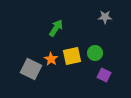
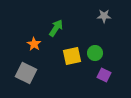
gray star: moved 1 px left, 1 px up
orange star: moved 17 px left, 15 px up
gray square: moved 5 px left, 4 px down
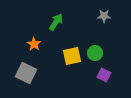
green arrow: moved 6 px up
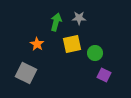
gray star: moved 25 px left, 2 px down
green arrow: rotated 18 degrees counterclockwise
orange star: moved 3 px right
yellow square: moved 12 px up
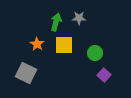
yellow square: moved 8 px left, 1 px down; rotated 12 degrees clockwise
purple square: rotated 16 degrees clockwise
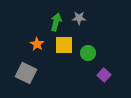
green circle: moved 7 px left
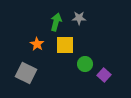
yellow square: moved 1 px right
green circle: moved 3 px left, 11 px down
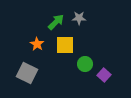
green arrow: rotated 30 degrees clockwise
gray square: moved 1 px right
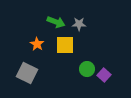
gray star: moved 6 px down
green arrow: rotated 66 degrees clockwise
green circle: moved 2 px right, 5 px down
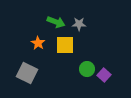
orange star: moved 1 px right, 1 px up
